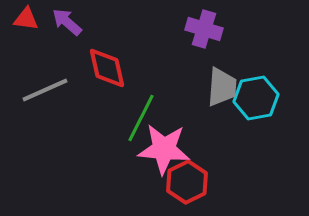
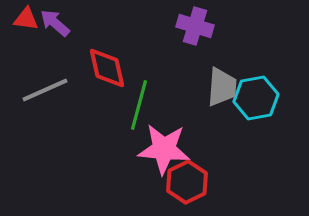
purple arrow: moved 12 px left, 1 px down
purple cross: moved 9 px left, 3 px up
green line: moved 2 px left, 13 px up; rotated 12 degrees counterclockwise
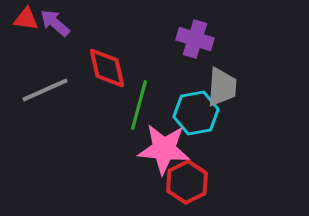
purple cross: moved 13 px down
cyan hexagon: moved 60 px left, 15 px down
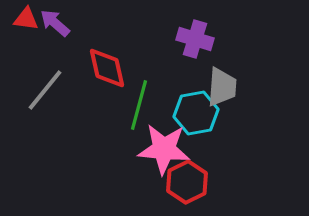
gray line: rotated 27 degrees counterclockwise
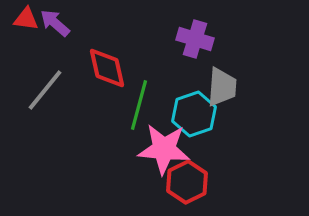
cyan hexagon: moved 2 px left, 1 px down; rotated 9 degrees counterclockwise
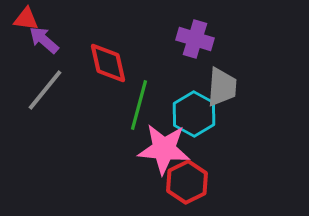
purple arrow: moved 11 px left, 17 px down
red diamond: moved 1 px right, 5 px up
cyan hexagon: rotated 12 degrees counterclockwise
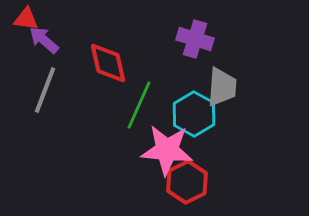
gray line: rotated 18 degrees counterclockwise
green line: rotated 9 degrees clockwise
pink star: moved 3 px right, 1 px down
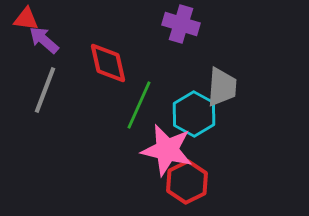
purple cross: moved 14 px left, 15 px up
pink star: rotated 8 degrees clockwise
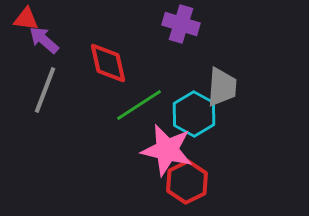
green line: rotated 33 degrees clockwise
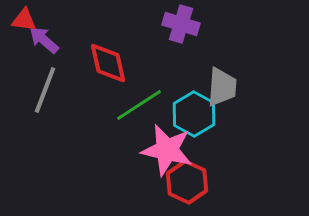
red triangle: moved 2 px left, 1 px down
red hexagon: rotated 9 degrees counterclockwise
